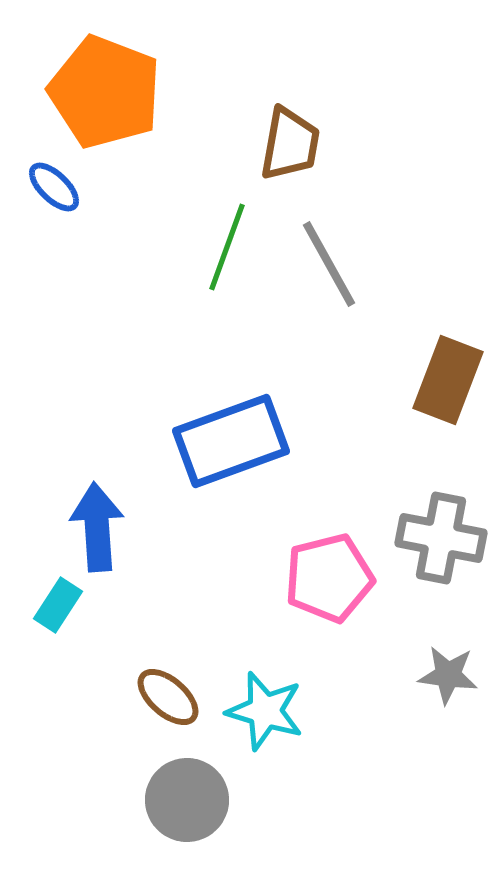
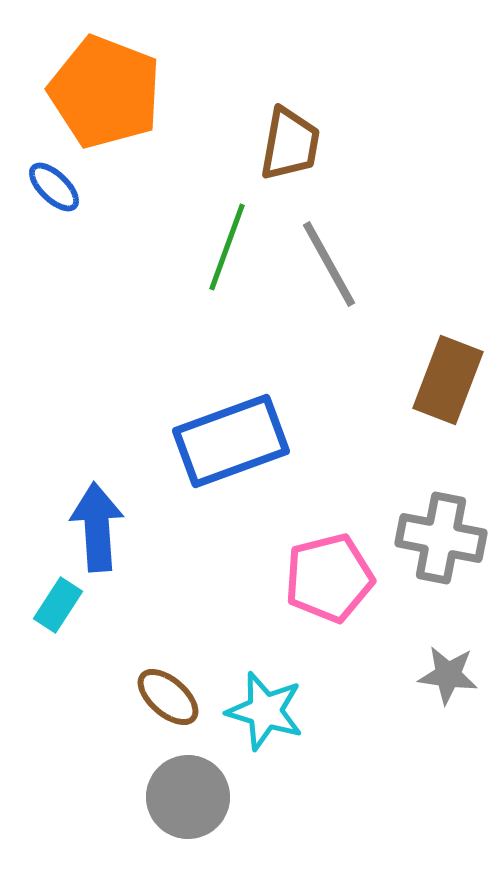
gray circle: moved 1 px right, 3 px up
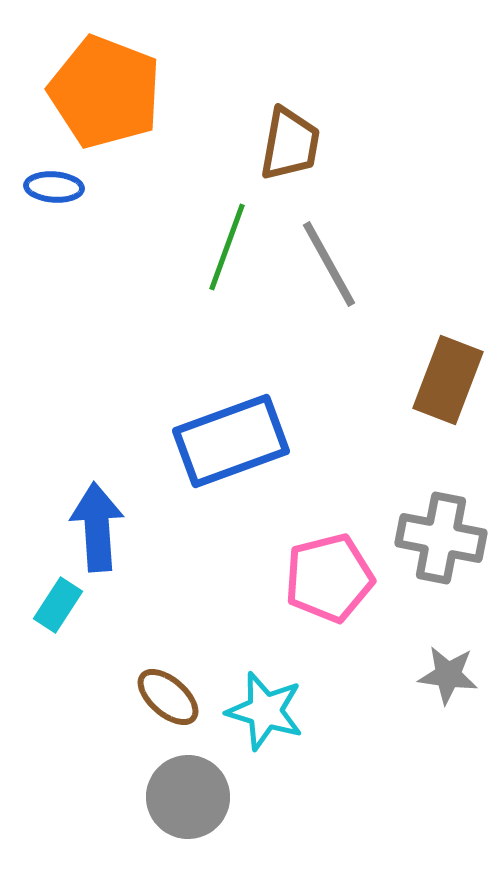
blue ellipse: rotated 40 degrees counterclockwise
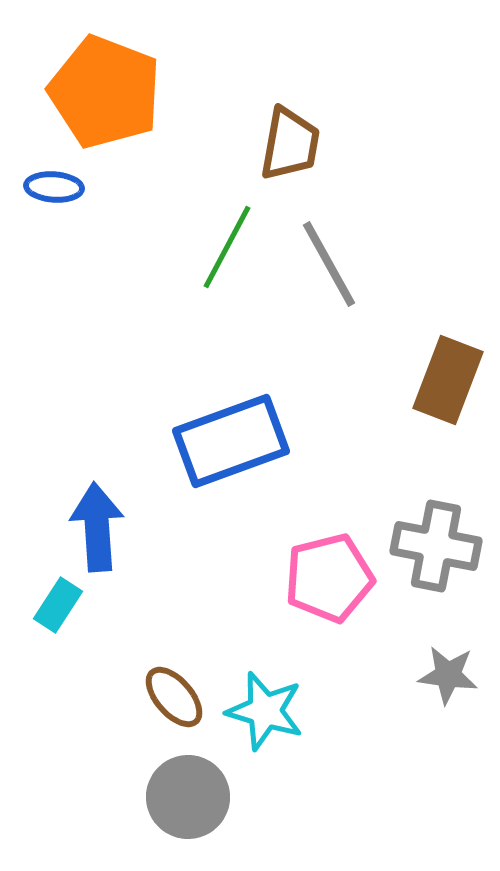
green line: rotated 8 degrees clockwise
gray cross: moved 5 px left, 8 px down
brown ellipse: moved 6 px right; rotated 8 degrees clockwise
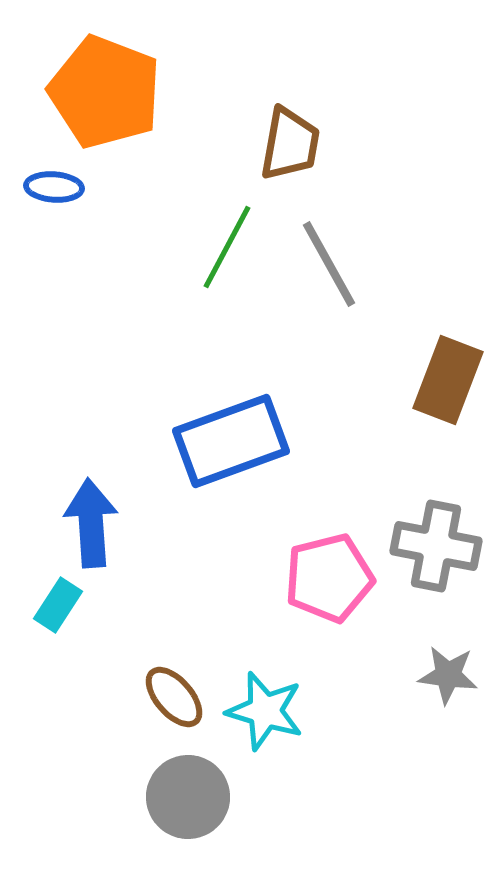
blue arrow: moved 6 px left, 4 px up
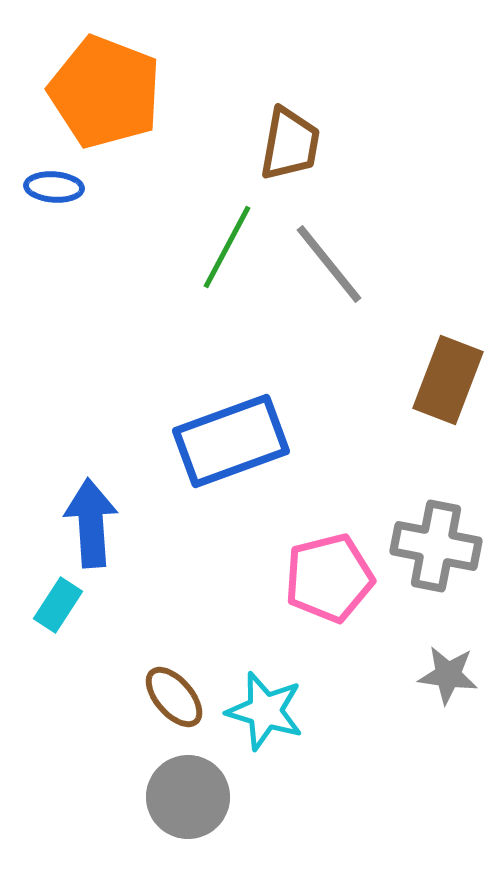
gray line: rotated 10 degrees counterclockwise
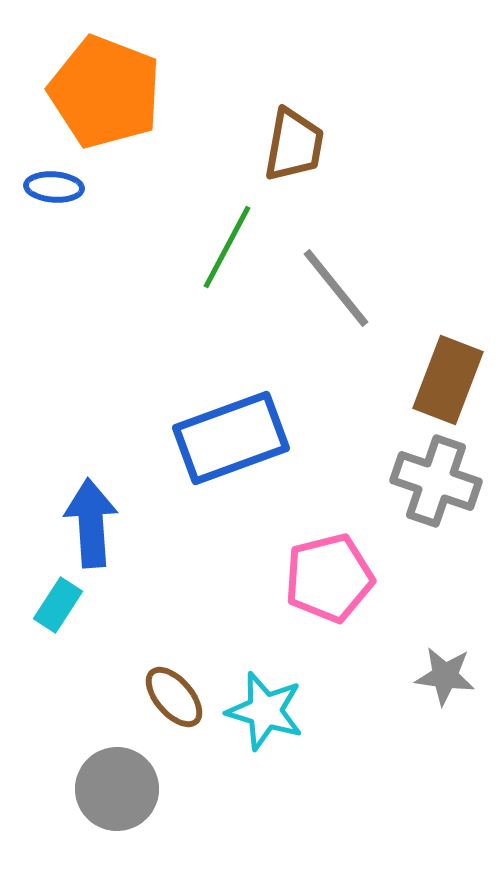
brown trapezoid: moved 4 px right, 1 px down
gray line: moved 7 px right, 24 px down
blue rectangle: moved 3 px up
gray cross: moved 65 px up; rotated 8 degrees clockwise
gray star: moved 3 px left, 1 px down
gray circle: moved 71 px left, 8 px up
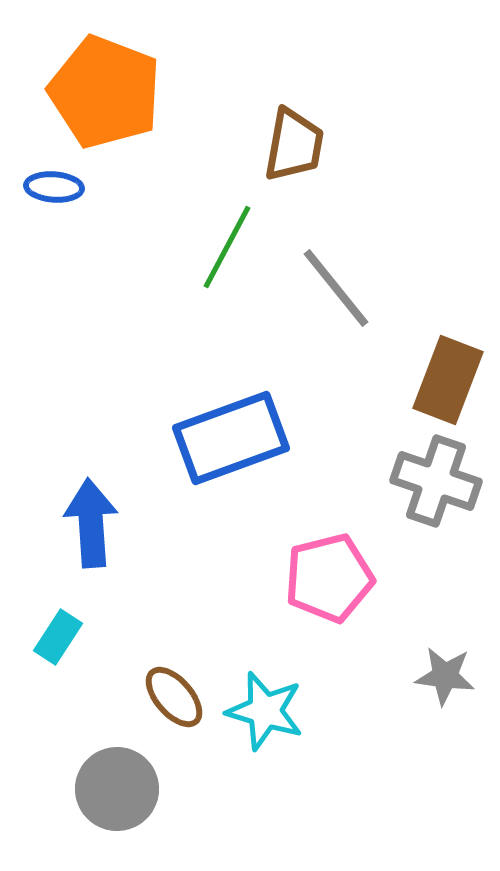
cyan rectangle: moved 32 px down
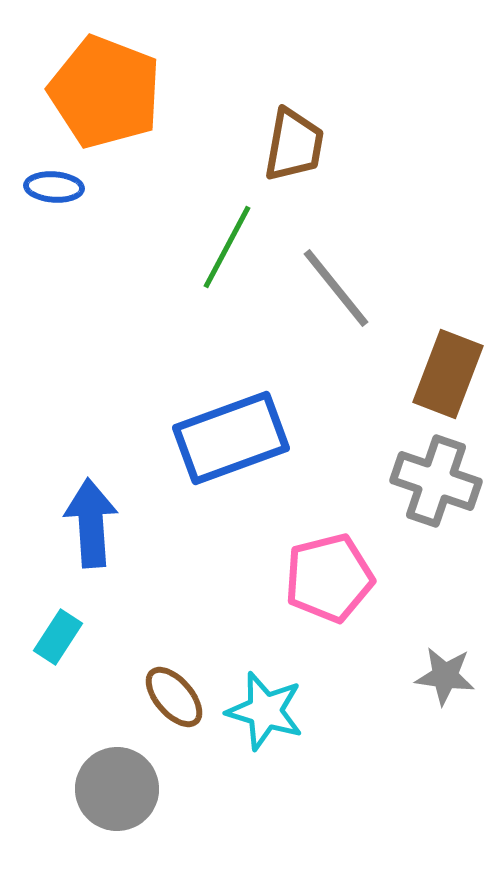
brown rectangle: moved 6 px up
